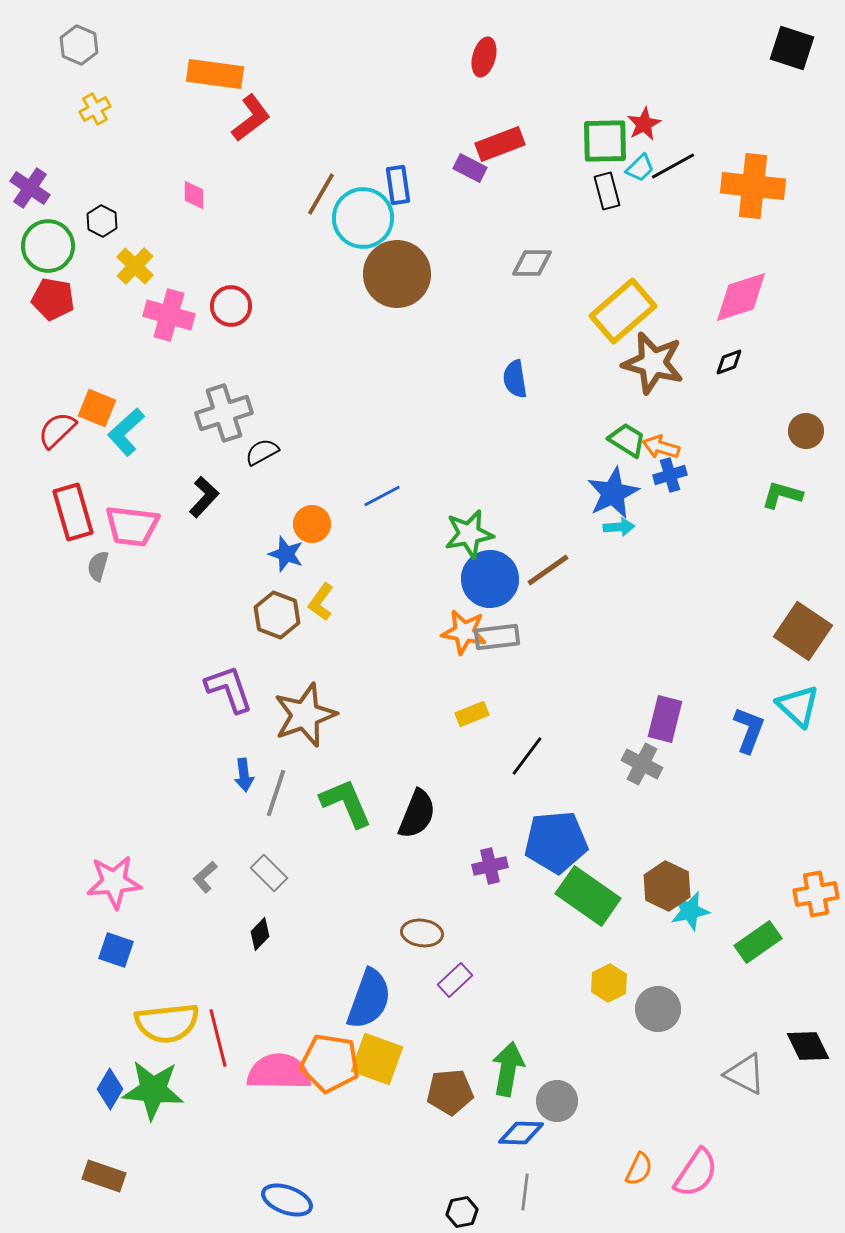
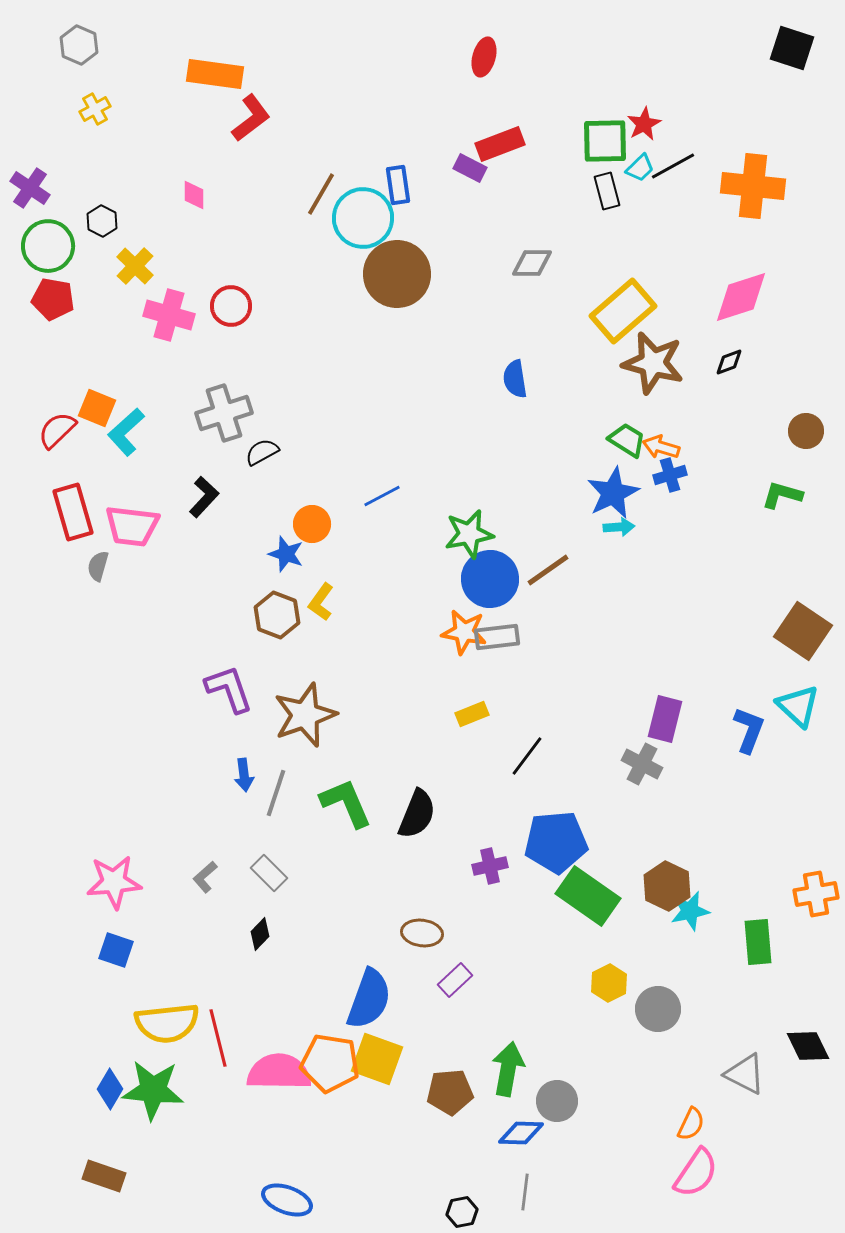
green rectangle at (758, 942): rotated 60 degrees counterclockwise
orange semicircle at (639, 1169): moved 52 px right, 45 px up
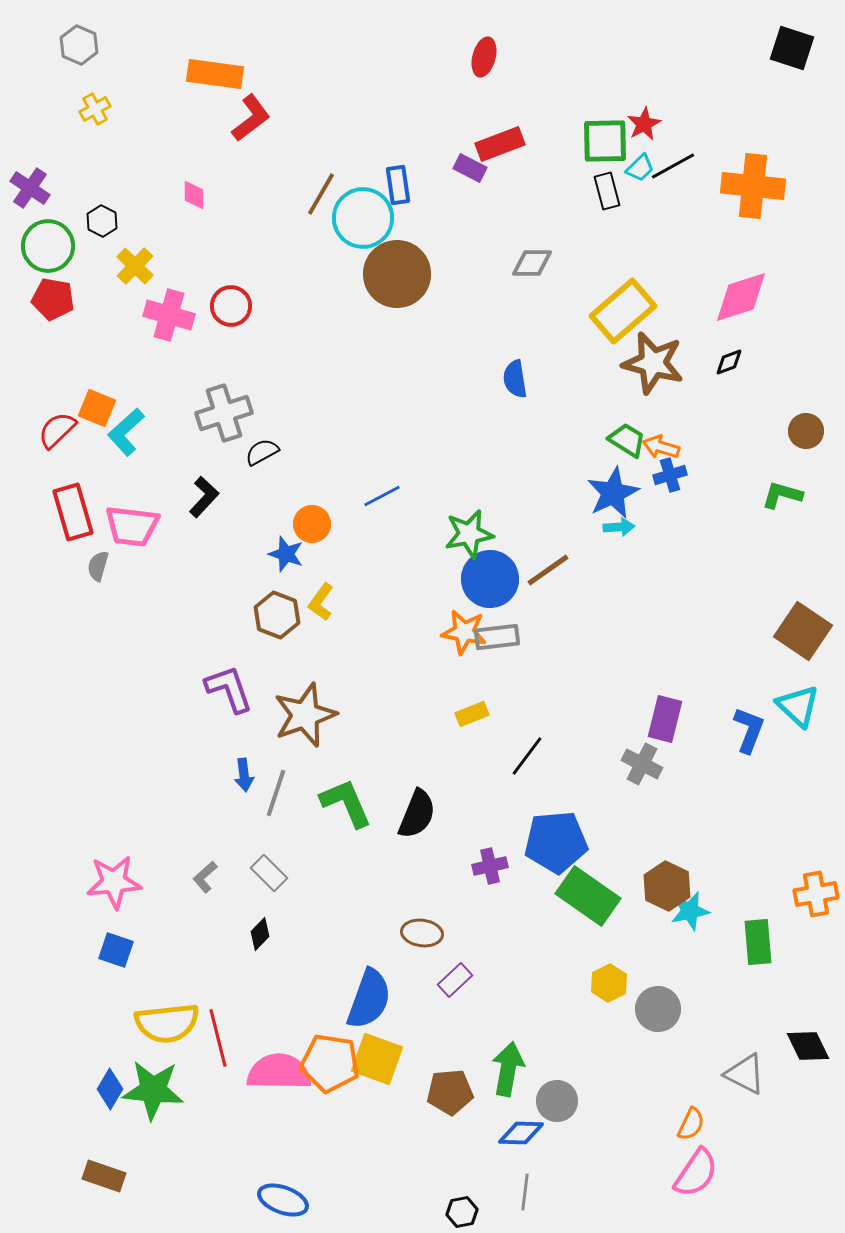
blue ellipse at (287, 1200): moved 4 px left
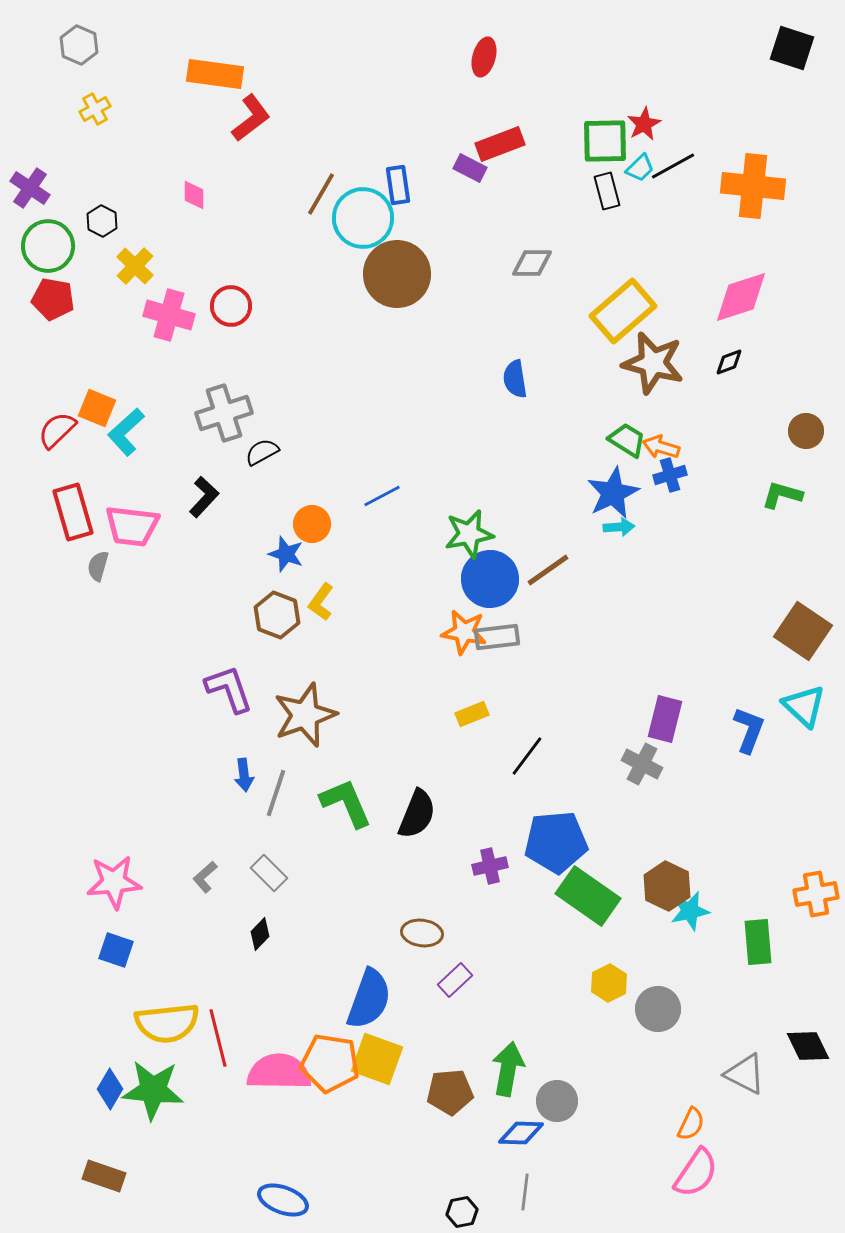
cyan triangle at (798, 706): moved 6 px right
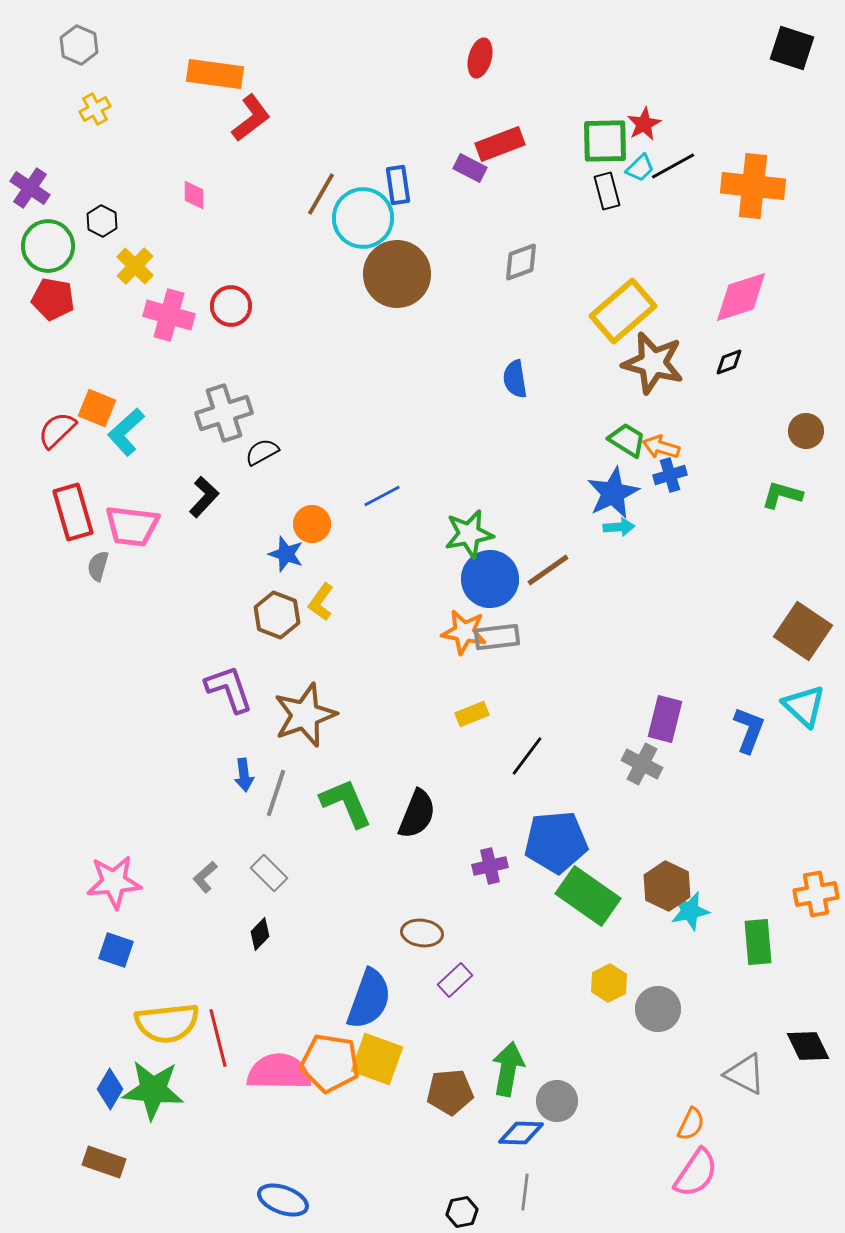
red ellipse at (484, 57): moved 4 px left, 1 px down
gray diamond at (532, 263): moved 11 px left, 1 px up; rotated 21 degrees counterclockwise
brown rectangle at (104, 1176): moved 14 px up
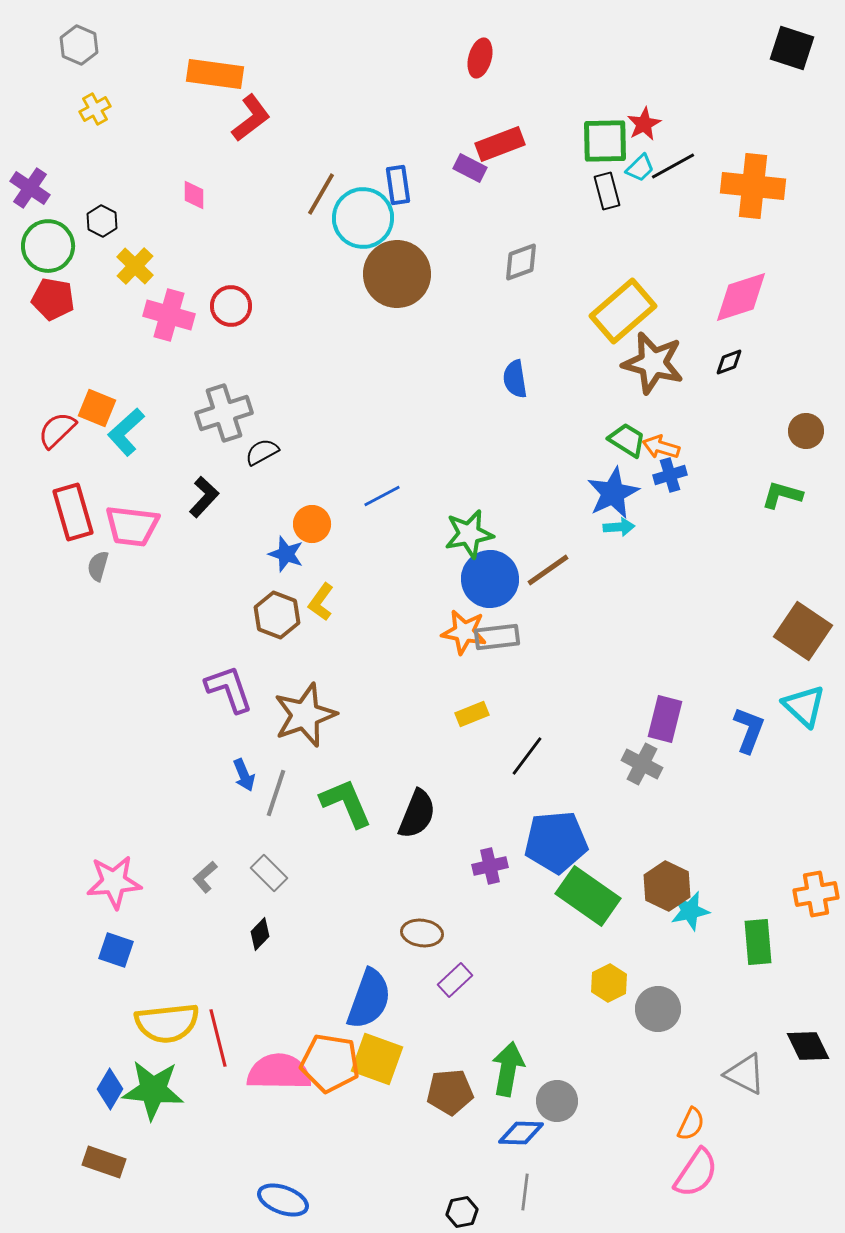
blue arrow at (244, 775): rotated 16 degrees counterclockwise
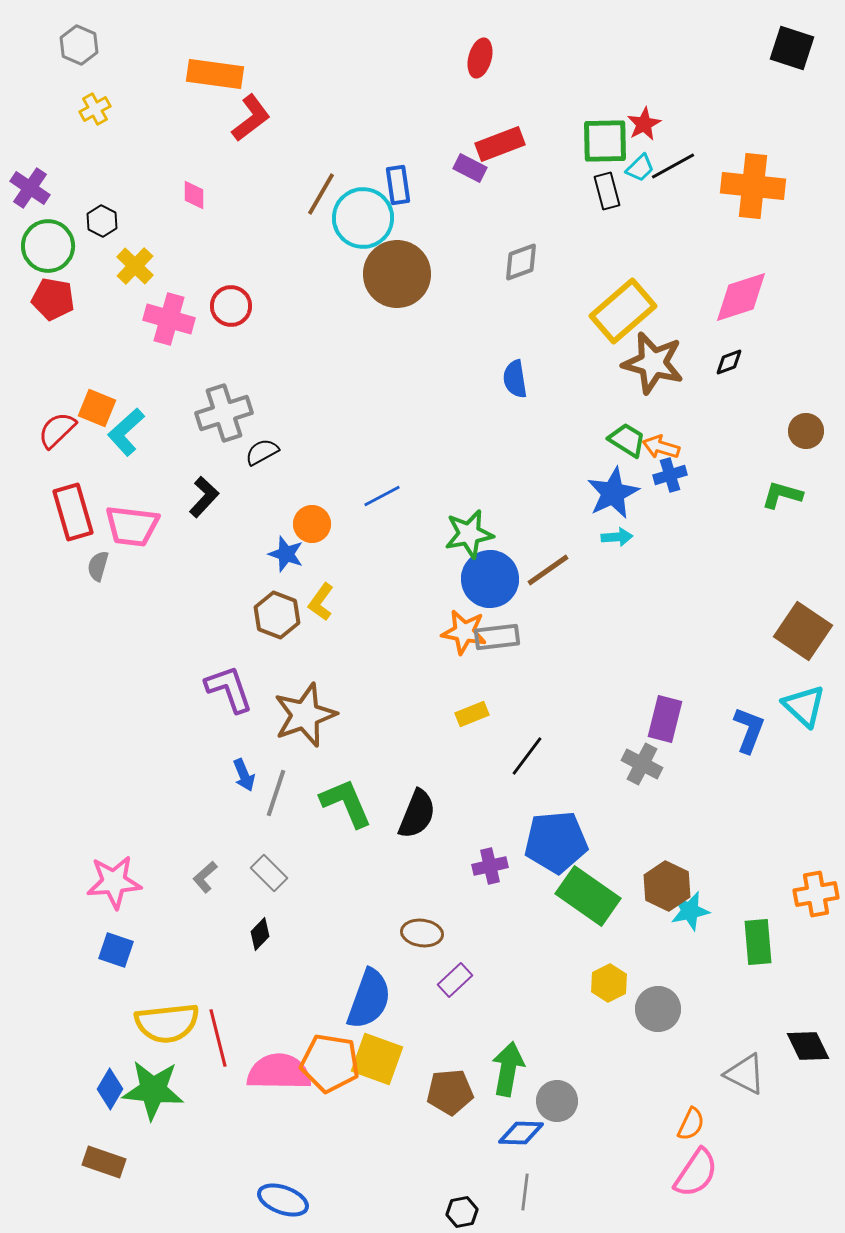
pink cross at (169, 315): moved 4 px down
cyan arrow at (619, 527): moved 2 px left, 10 px down
